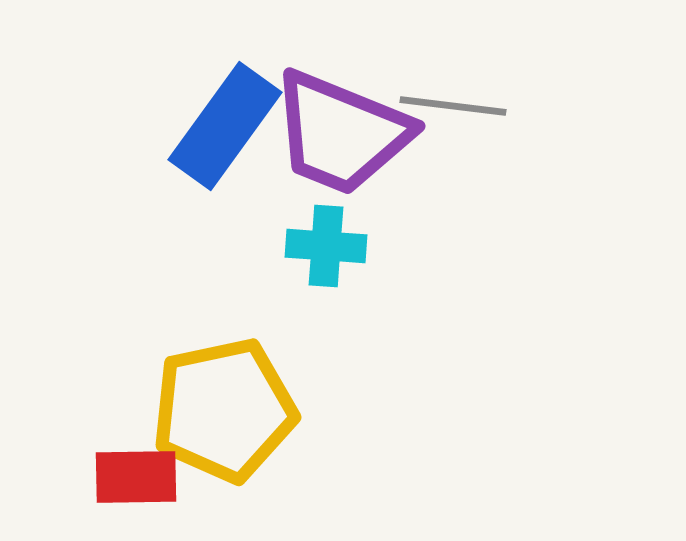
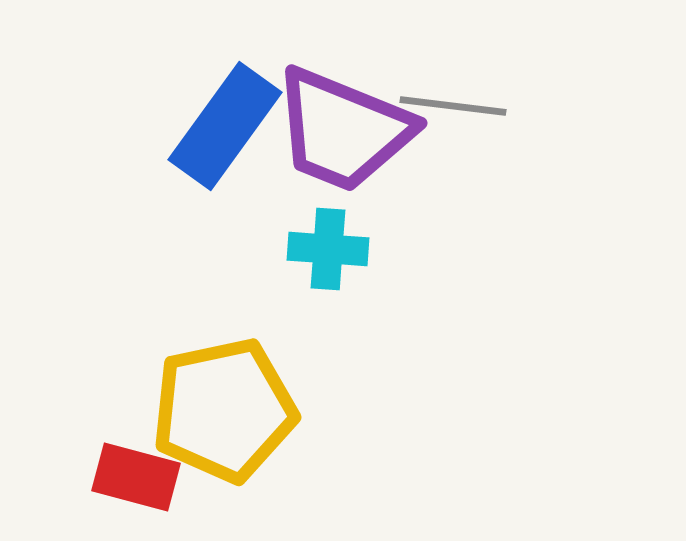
purple trapezoid: moved 2 px right, 3 px up
cyan cross: moved 2 px right, 3 px down
red rectangle: rotated 16 degrees clockwise
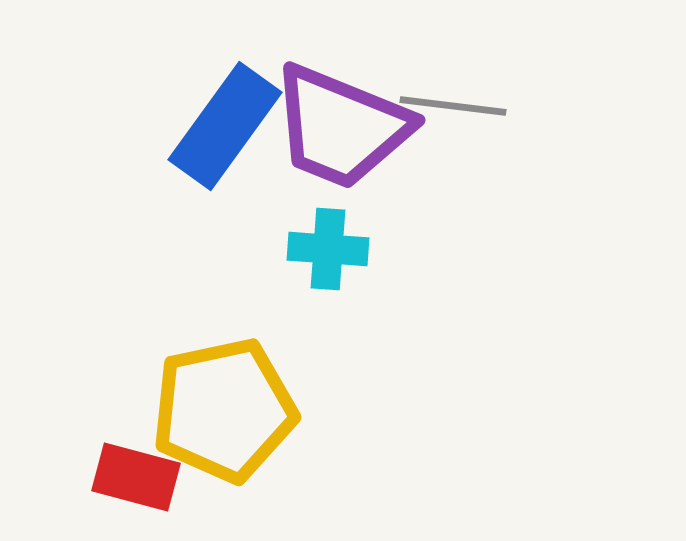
purple trapezoid: moved 2 px left, 3 px up
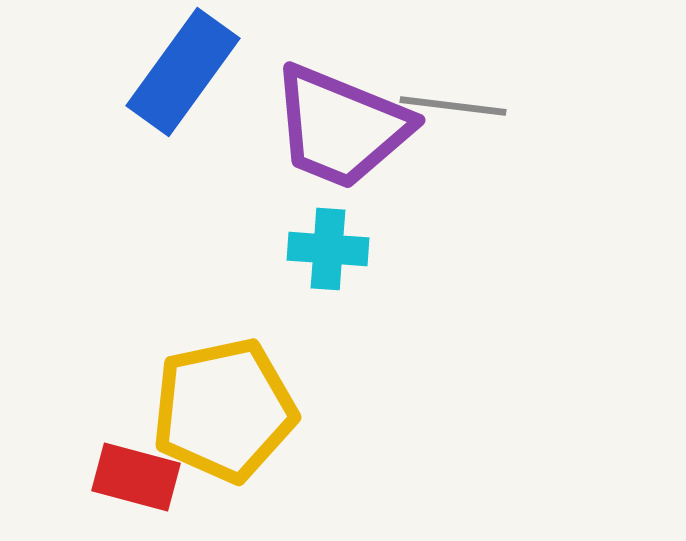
blue rectangle: moved 42 px left, 54 px up
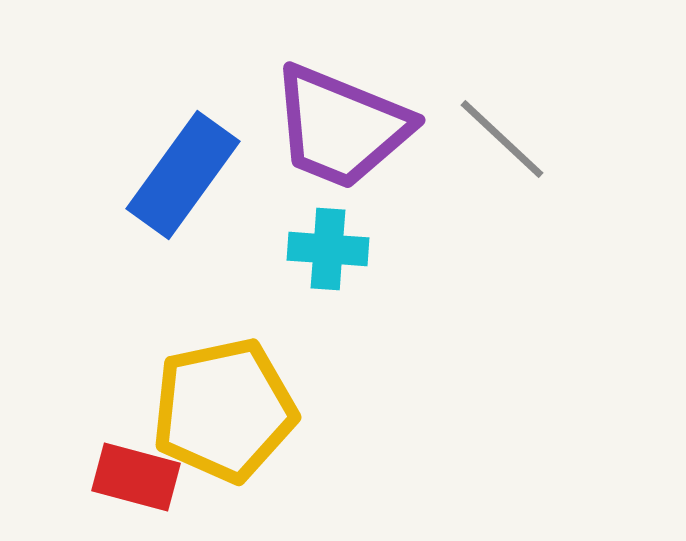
blue rectangle: moved 103 px down
gray line: moved 49 px right, 33 px down; rotated 36 degrees clockwise
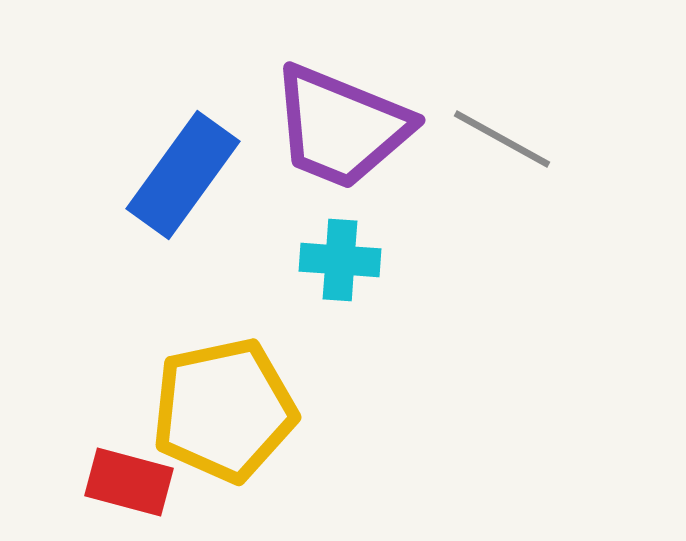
gray line: rotated 14 degrees counterclockwise
cyan cross: moved 12 px right, 11 px down
red rectangle: moved 7 px left, 5 px down
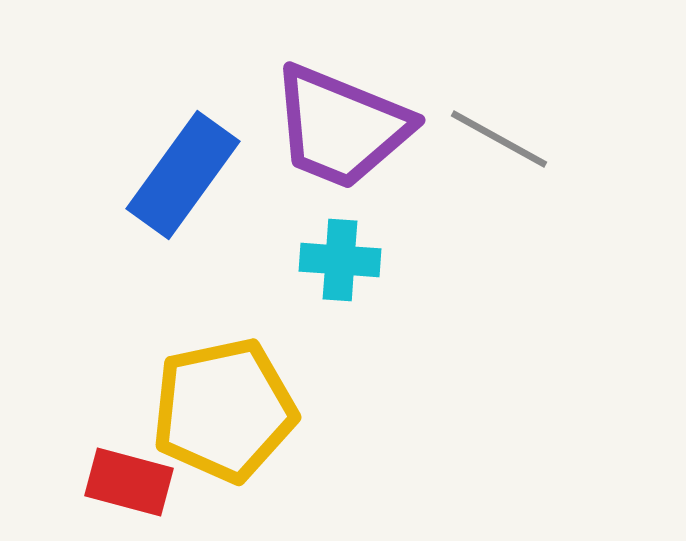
gray line: moved 3 px left
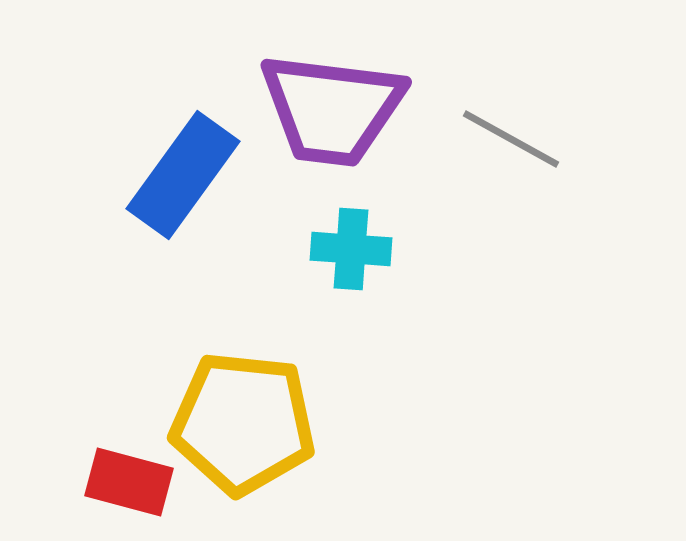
purple trapezoid: moved 9 px left, 18 px up; rotated 15 degrees counterclockwise
gray line: moved 12 px right
cyan cross: moved 11 px right, 11 px up
yellow pentagon: moved 19 px right, 13 px down; rotated 18 degrees clockwise
